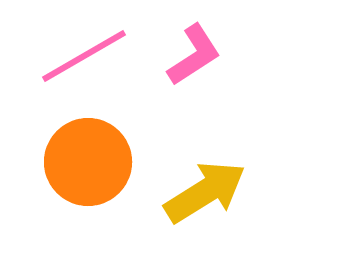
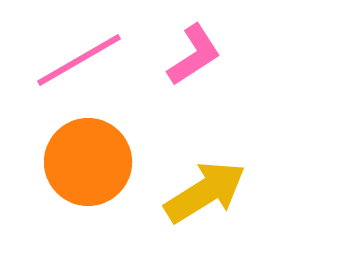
pink line: moved 5 px left, 4 px down
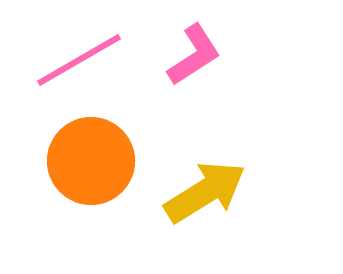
orange circle: moved 3 px right, 1 px up
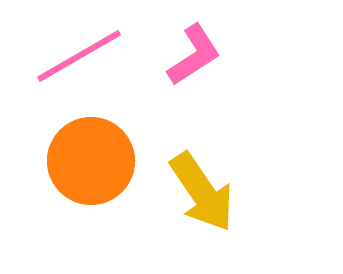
pink line: moved 4 px up
yellow arrow: moved 3 px left; rotated 88 degrees clockwise
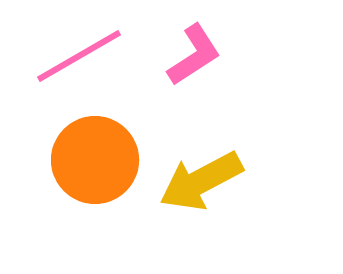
orange circle: moved 4 px right, 1 px up
yellow arrow: moved 1 px left, 11 px up; rotated 96 degrees clockwise
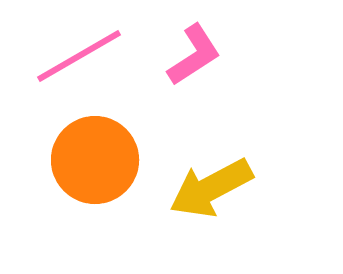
yellow arrow: moved 10 px right, 7 px down
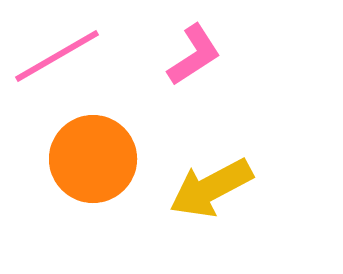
pink line: moved 22 px left
orange circle: moved 2 px left, 1 px up
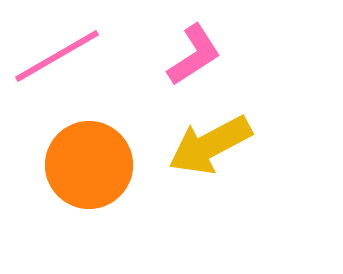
orange circle: moved 4 px left, 6 px down
yellow arrow: moved 1 px left, 43 px up
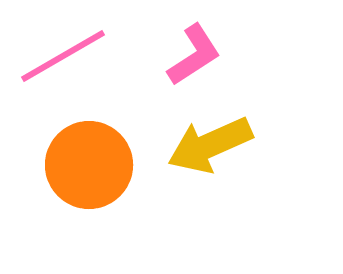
pink line: moved 6 px right
yellow arrow: rotated 4 degrees clockwise
